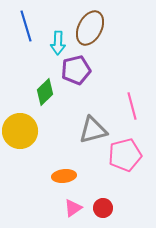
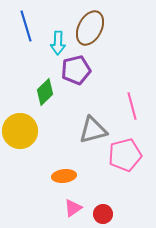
red circle: moved 6 px down
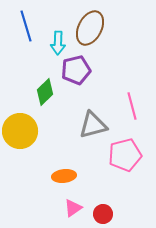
gray triangle: moved 5 px up
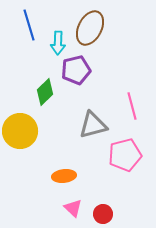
blue line: moved 3 px right, 1 px up
pink triangle: rotated 42 degrees counterclockwise
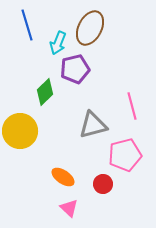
blue line: moved 2 px left
cyan arrow: rotated 20 degrees clockwise
purple pentagon: moved 1 px left, 1 px up
orange ellipse: moved 1 px left, 1 px down; rotated 40 degrees clockwise
pink triangle: moved 4 px left
red circle: moved 30 px up
